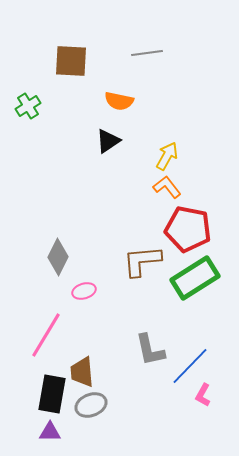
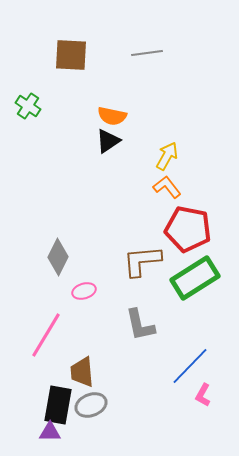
brown square: moved 6 px up
orange semicircle: moved 7 px left, 15 px down
green cross: rotated 25 degrees counterclockwise
gray L-shape: moved 10 px left, 25 px up
black rectangle: moved 6 px right, 11 px down
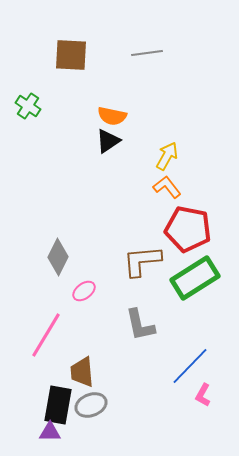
pink ellipse: rotated 20 degrees counterclockwise
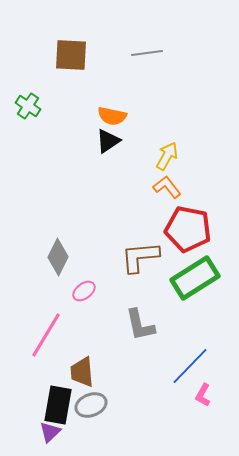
brown L-shape: moved 2 px left, 4 px up
purple triangle: rotated 45 degrees counterclockwise
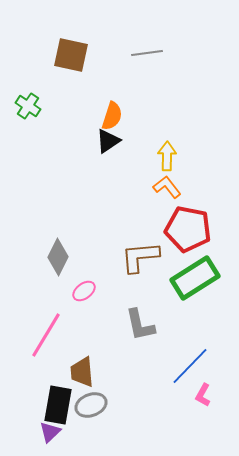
brown square: rotated 9 degrees clockwise
orange semicircle: rotated 84 degrees counterclockwise
yellow arrow: rotated 28 degrees counterclockwise
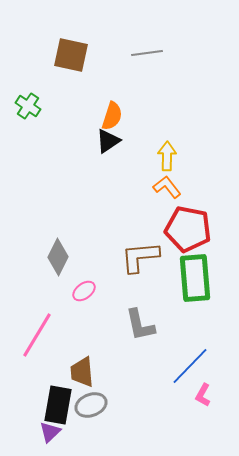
green rectangle: rotated 63 degrees counterclockwise
pink line: moved 9 px left
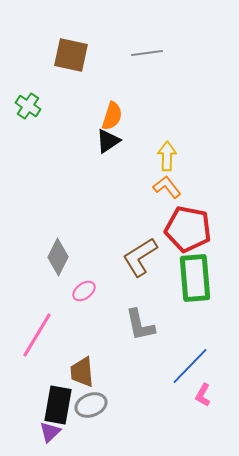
brown L-shape: rotated 27 degrees counterclockwise
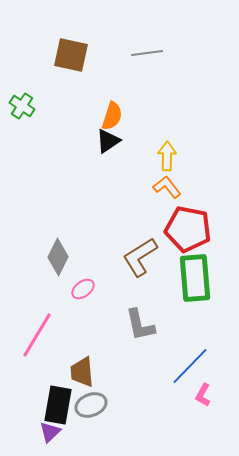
green cross: moved 6 px left
pink ellipse: moved 1 px left, 2 px up
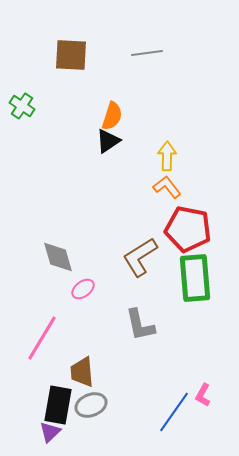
brown square: rotated 9 degrees counterclockwise
gray diamond: rotated 42 degrees counterclockwise
pink line: moved 5 px right, 3 px down
blue line: moved 16 px left, 46 px down; rotated 9 degrees counterclockwise
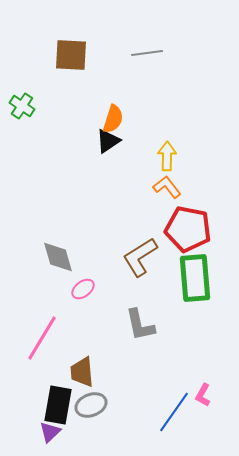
orange semicircle: moved 1 px right, 3 px down
